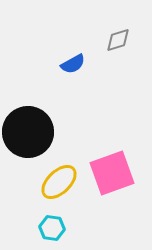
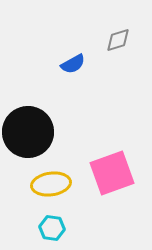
yellow ellipse: moved 8 px left, 2 px down; rotated 36 degrees clockwise
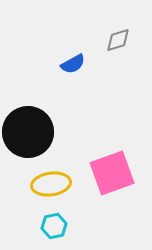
cyan hexagon: moved 2 px right, 2 px up; rotated 20 degrees counterclockwise
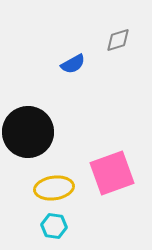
yellow ellipse: moved 3 px right, 4 px down
cyan hexagon: rotated 20 degrees clockwise
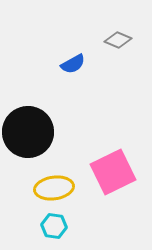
gray diamond: rotated 40 degrees clockwise
pink square: moved 1 px right, 1 px up; rotated 6 degrees counterclockwise
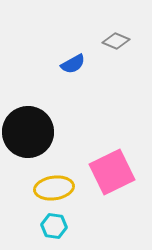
gray diamond: moved 2 px left, 1 px down
pink square: moved 1 px left
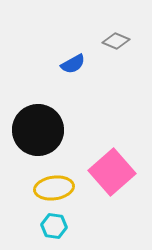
black circle: moved 10 px right, 2 px up
pink square: rotated 15 degrees counterclockwise
